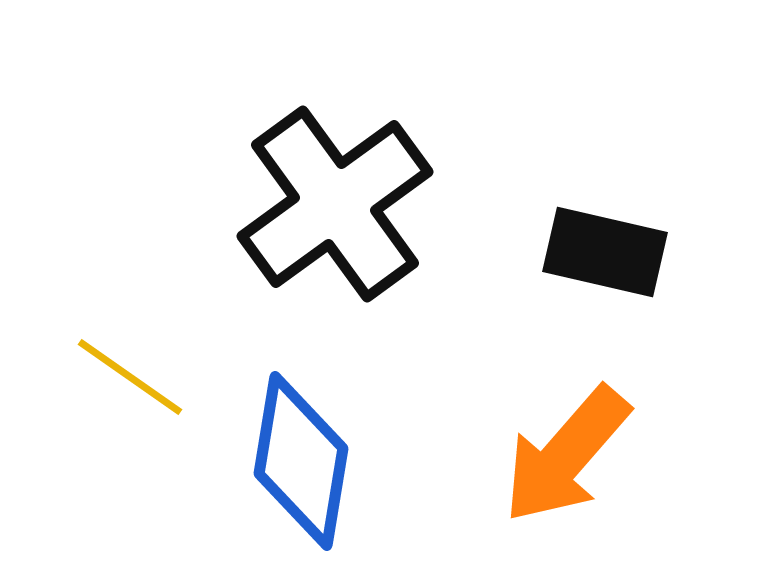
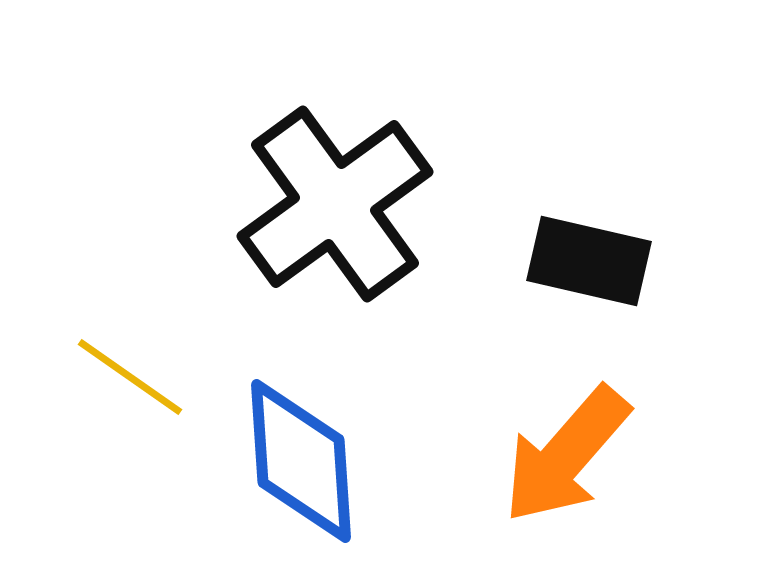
black rectangle: moved 16 px left, 9 px down
blue diamond: rotated 13 degrees counterclockwise
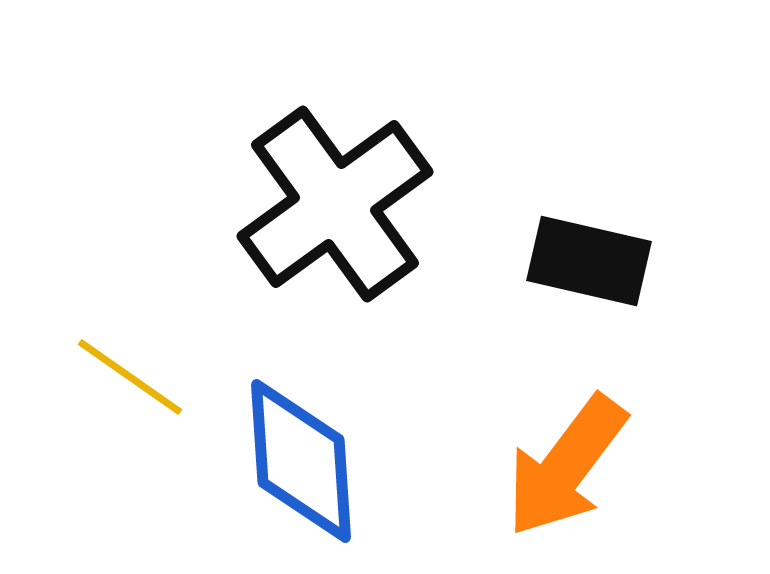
orange arrow: moved 11 px down; rotated 4 degrees counterclockwise
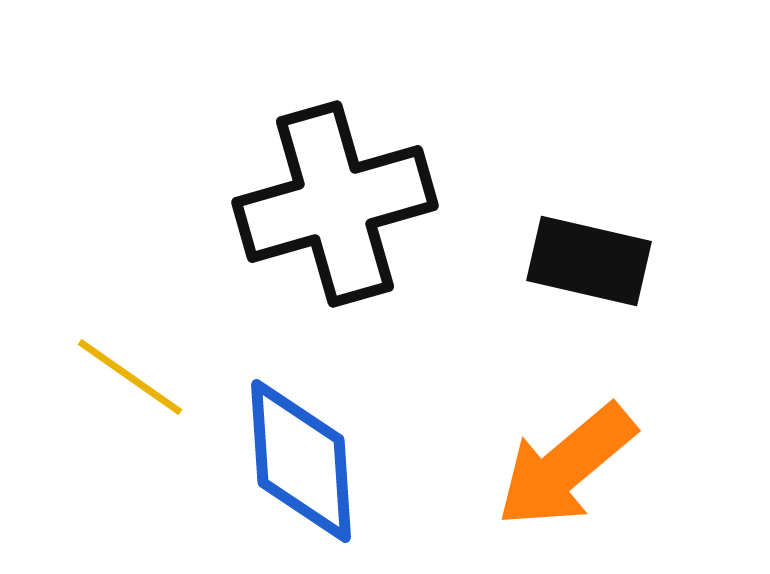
black cross: rotated 20 degrees clockwise
orange arrow: rotated 13 degrees clockwise
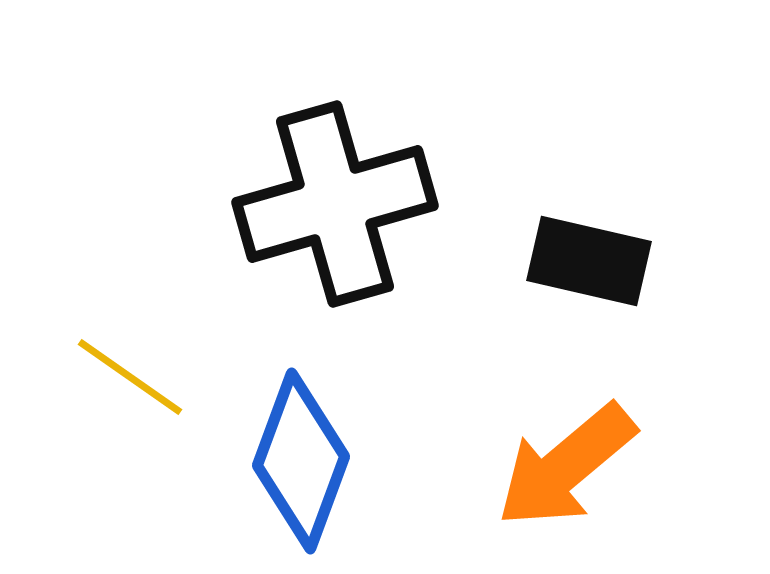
blue diamond: rotated 24 degrees clockwise
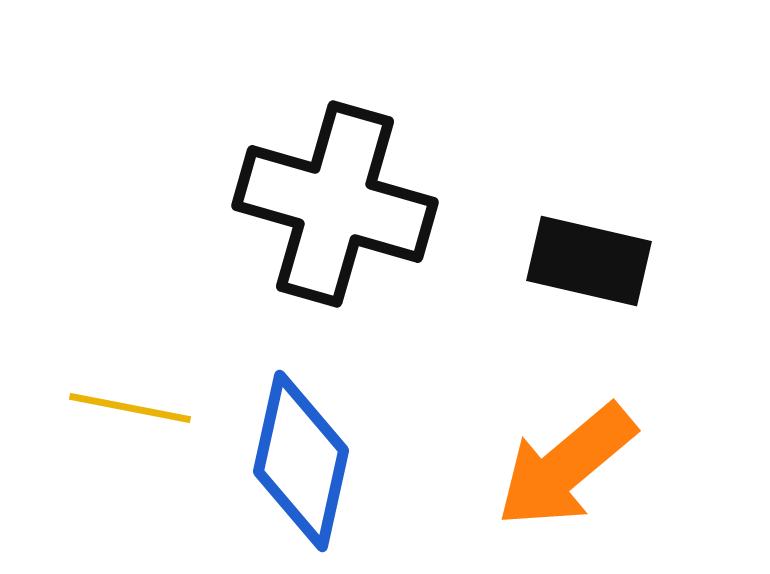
black cross: rotated 32 degrees clockwise
yellow line: moved 31 px down; rotated 24 degrees counterclockwise
blue diamond: rotated 8 degrees counterclockwise
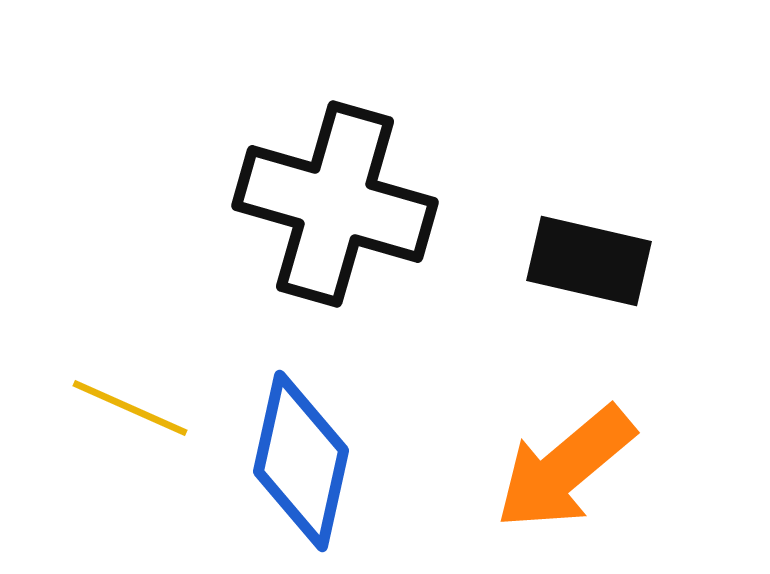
yellow line: rotated 13 degrees clockwise
orange arrow: moved 1 px left, 2 px down
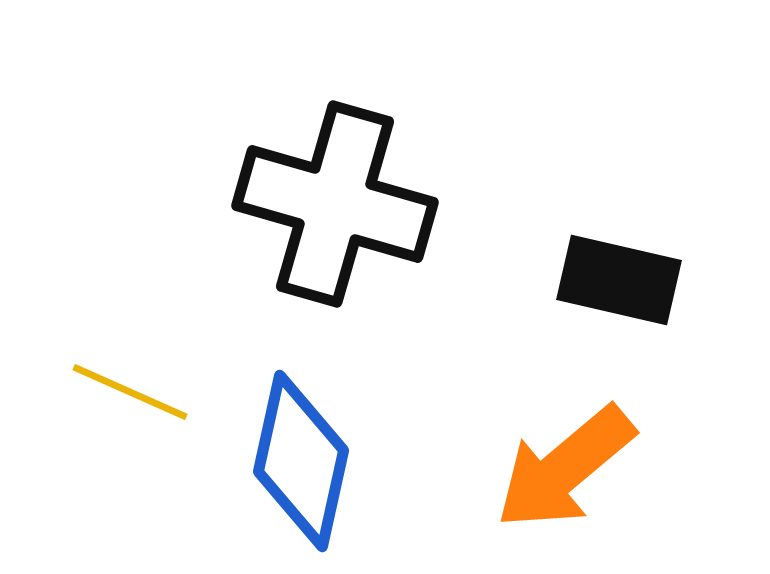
black rectangle: moved 30 px right, 19 px down
yellow line: moved 16 px up
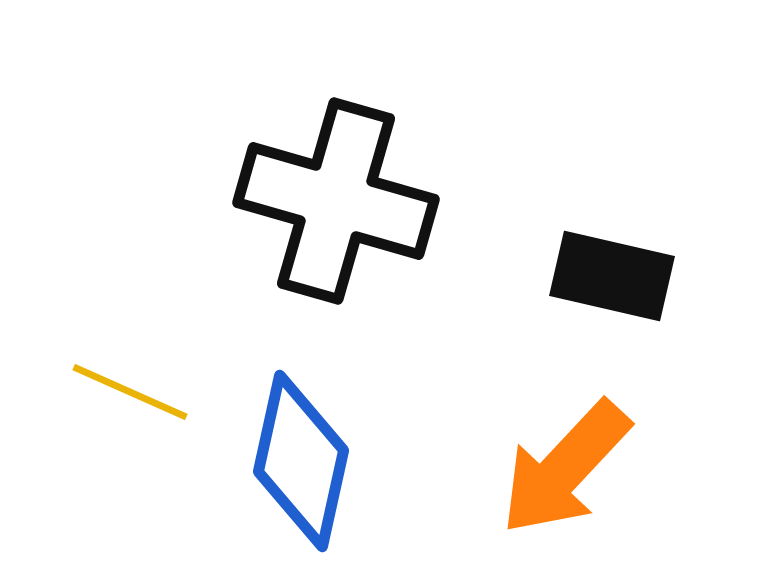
black cross: moved 1 px right, 3 px up
black rectangle: moved 7 px left, 4 px up
orange arrow: rotated 7 degrees counterclockwise
